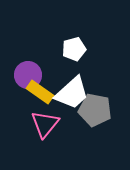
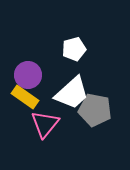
yellow rectangle: moved 15 px left, 5 px down
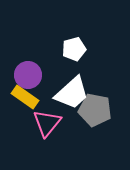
pink triangle: moved 2 px right, 1 px up
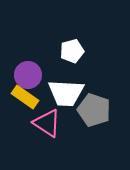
white pentagon: moved 2 px left, 2 px down
white trapezoid: moved 6 px left; rotated 45 degrees clockwise
gray pentagon: moved 1 px left; rotated 8 degrees clockwise
pink triangle: rotated 36 degrees counterclockwise
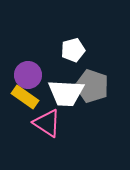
white pentagon: moved 1 px right, 1 px up
gray pentagon: moved 2 px left, 24 px up
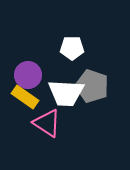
white pentagon: moved 1 px left, 2 px up; rotated 15 degrees clockwise
